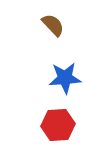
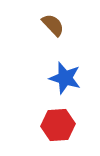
blue star: rotated 20 degrees clockwise
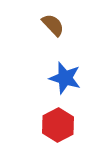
red hexagon: rotated 24 degrees counterclockwise
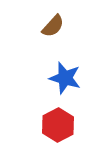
brown semicircle: moved 1 px down; rotated 85 degrees clockwise
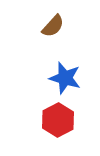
red hexagon: moved 5 px up
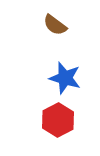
brown semicircle: moved 2 px right, 1 px up; rotated 85 degrees clockwise
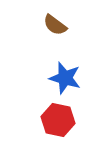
red hexagon: rotated 20 degrees counterclockwise
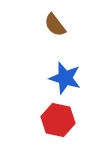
brown semicircle: rotated 15 degrees clockwise
